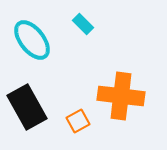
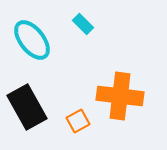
orange cross: moved 1 px left
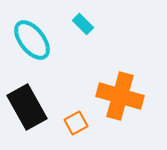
orange cross: rotated 9 degrees clockwise
orange square: moved 2 px left, 2 px down
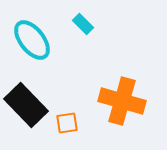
orange cross: moved 2 px right, 5 px down
black rectangle: moved 1 px left, 2 px up; rotated 15 degrees counterclockwise
orange square: moved 9 px left; rotated 20 degrees clockwise
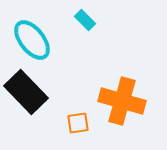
cyan rectangle: moved 2 px right, 4 px up
black rectangle: moved 13 px up
orange square: moved 11 px right
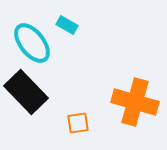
cyan rectangle: moved 18 px left, 5 px down; rotated 15 degrees counterclockwise
cyan ellipse: moved 3 px down
orange cross: moved 13 px right, 1 px down
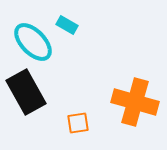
cyan ellipse: moved 1 px right, 1 px up; rotated 6 degrees counterclockwise
black rectangle: rotated 15 degrees clockwise
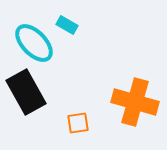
cyan ellipse: moved 1 px right, 1 px down
